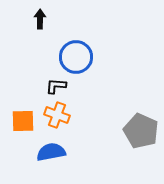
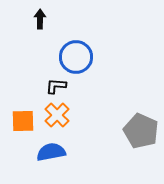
orange cross: rotated 25 degrees clockwise
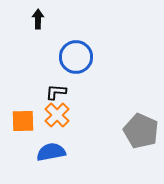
black arrow: moved 2 px left
black L-shape: moved 6 px down
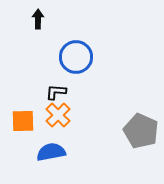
orange cross: moved 1 px right
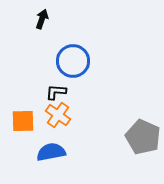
black arrow: moved 4 px right; rotated 18 degrees clockwise
blue circle: moved 3 px left, 4 px down
orange cross: rotated 10 degrees counterclockwise
gray pentagon: moved 2 px right, 6 px down
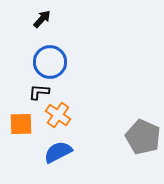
black arrow: rotated 24 degrees clockwise
blue circle: moved 23 px left, 1 px down
black L-shape: moved 17 px left
orange square: moved 2 px left, 3 px down
blue semicircle: moved 7 px right; rotated 16 degrees counterclockwise
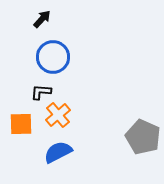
blue circle: moved 3 px right, 5 px up
black L-shape: moved 2 px right
orange cross: rotated 15 degrees clockwise
